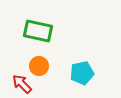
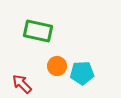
orange circle: moved 18 px right
cyan pentagon: rotated 10 degrees clockwise
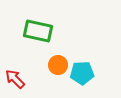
orange circle: moved 1 px right, 1 px up
red arrow: moved 7 px left, 5 px up
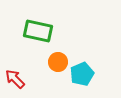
orange circle: moved 3 px up
cyan pentagon: moved 1 px down; rotated 20 degrees counterclockwise
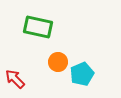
green rectangle: moved 4 px up
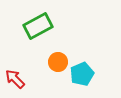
green rectangle: moved 1 px up; rotated 40 degrees counterclockwise
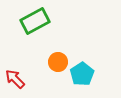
green rectangle: moved 3 px left, 5 px up
cyan pentagon: rotated 10 degrees counterclockwise
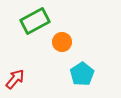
orange circle: moved 4 px right, 20 px up
red arrow: rotated 85 degrees clockwise
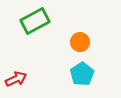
orange circle: moved 18 px right
red arrow: moved 1 px right; rotated 25 degrees clockwise
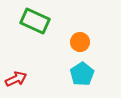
green rectangle: rotated 52 degrees clockwise
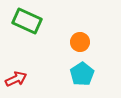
green rectangle: moved 8 px left
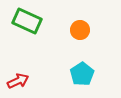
orange circle: moved 12 px up
red arrow: moved 2 px right, 2 px down
